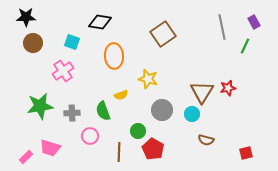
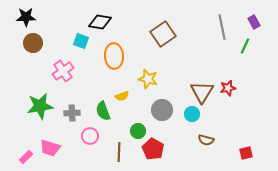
cyan square: moved 9 px right, 1 px up
yellow semicircle: moved 1 px right, 1 px down
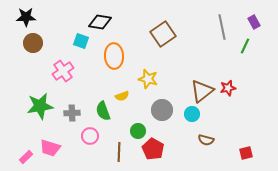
brown triangle: moved 1 px up; rotated 20 degrees clockwise
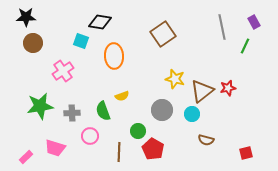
yellow star: moved 27 px right
pink trapezoid: moved 5 px right
